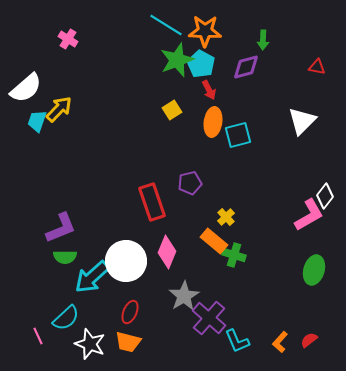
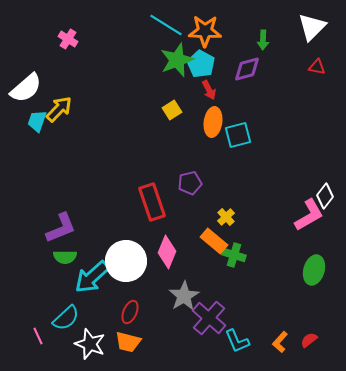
purple diamond: moved 1 px right, 2 px down
white triangle: moved 10 px right, 94 px up
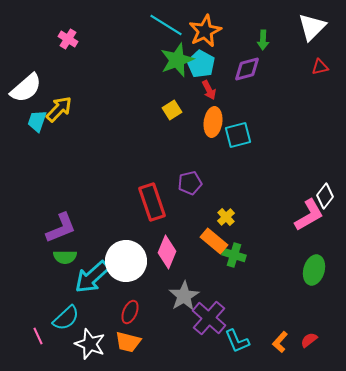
orange star: rotated 28 degrees counterclockwise
red triangle: moved 3 px right; rotated 24 degrees counterclockwise
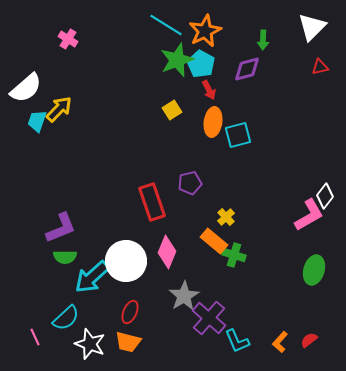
pink line: moved 3 px left, 1 px down
